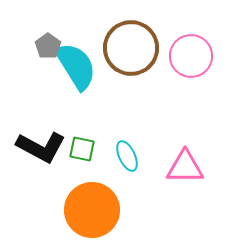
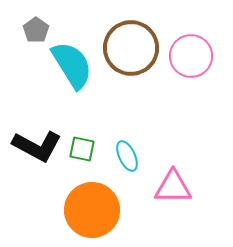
gray pentagon: moved 12 px left, 16 px up
cyan semicircle: moved 4 px left, 1 px up
black L-shape: moved 4 px left, 1 px up
pink triangle: moved 12 px left, 20 px down
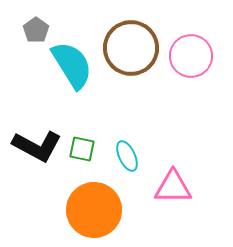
orange circle: moved 2 px right
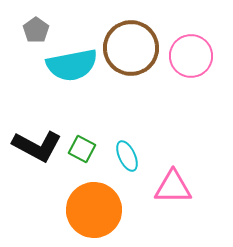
cyan semicircle: rotated 111 degrees clockwise
green square: rotated 16 degrees clockwise
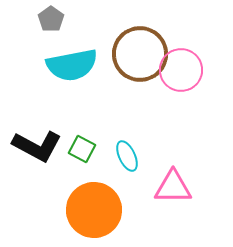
gray pentagon: moved 15 px right, 11 px up
brown circle: moved 9 px right, 6 px down
pink circle: moved 10 px left, 14 px down
